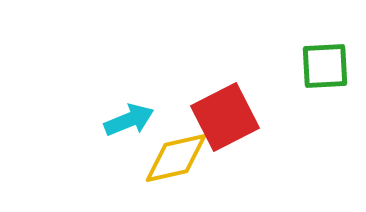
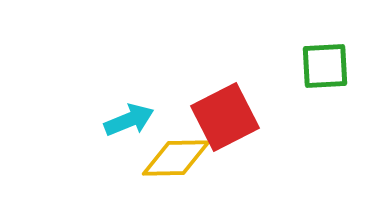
yellow diamond: rotated 12 degrees clockwise
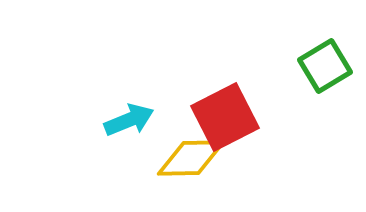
green square: rotated 28 degrees counterclockwise
yellow diamond: moved 15 px right
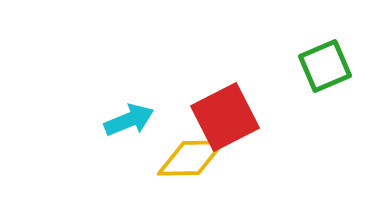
green square: rotated 8 degrees clockwise
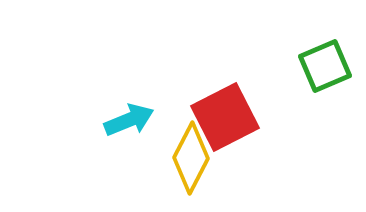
yellow diamond: rotated 62 degrees counterclockwise
